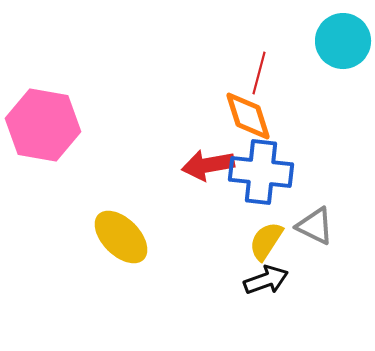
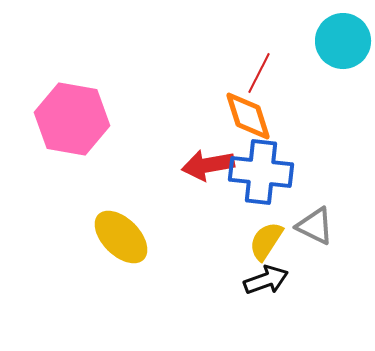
red line: rotated 12 degrees clockwise
pink hexagon: moved 29 px right, 6 px up
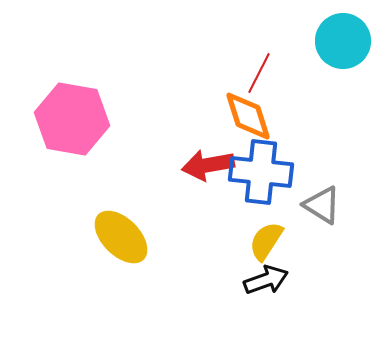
gray triangle: moved 7 px right, 21 px up; rotated 6 degrees clockwise
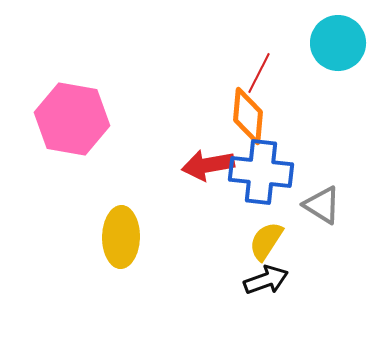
cyan circle: moved 5 px left, 2 px down
orange diamond: rotated 22 degrees clockwise
yellow ellipse: rotated 46 degrees clockwise
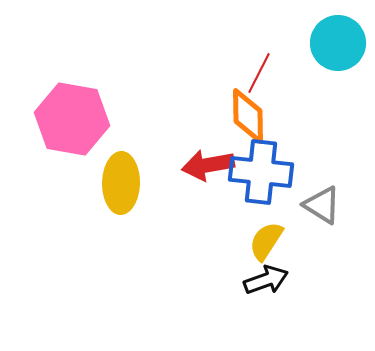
orange diamond: rotated 6 degrees counterclockwise
yellow ellipse: moved 54 px up
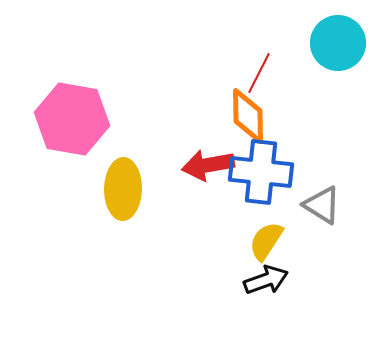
yellow ellipse: moved 2 px right, 6 px down
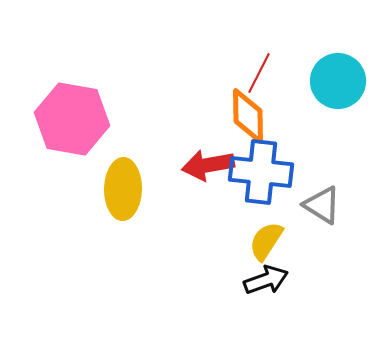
cyan circle: moved 38 px down
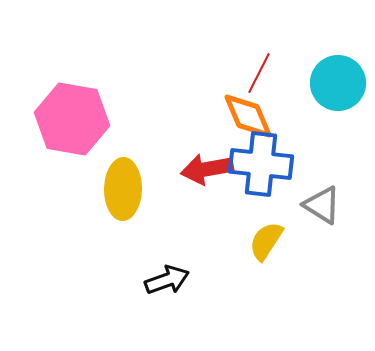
cyan circle: moved 2 px down
orange diamond: rotated 22 degrees counterclockwise
red arrow: moved 1 px left, 4 px down
blue cross: moved 8 px up
black arrow: moved 99 px left
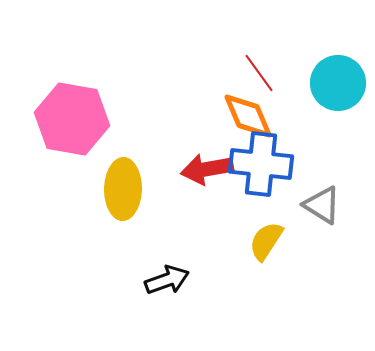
red line: rotated 63 degrees counterclockwise
